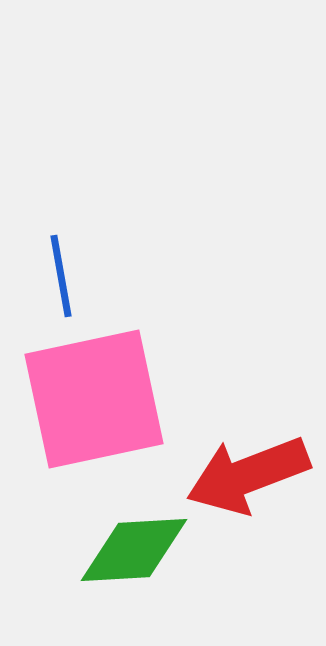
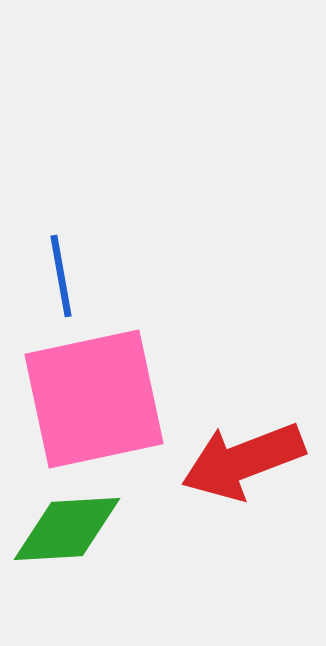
red arrow: moved 5 px left, 14 px up
green diamond: moved 67 px left, 21 px up
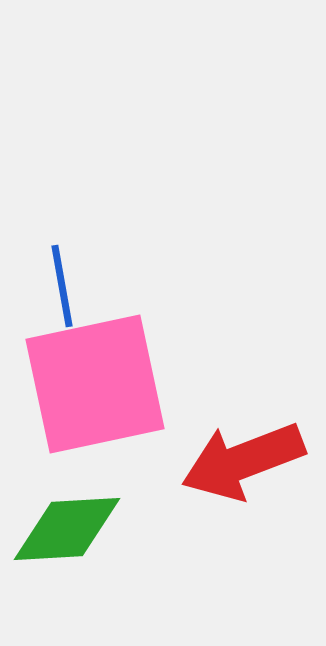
blue line: moved 1 px right, 10 px down
pink square: moved 1 px right, 15 px up
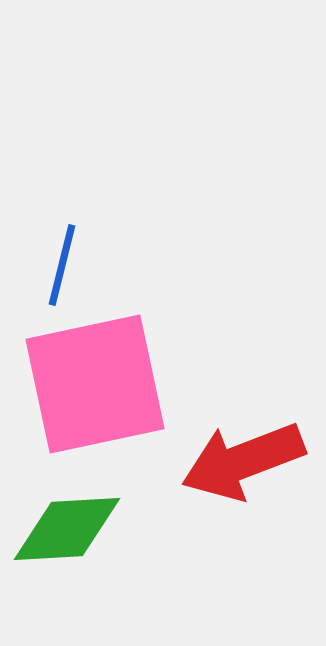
blue line: moved 21 px up; rotated 24 degrees clockwise
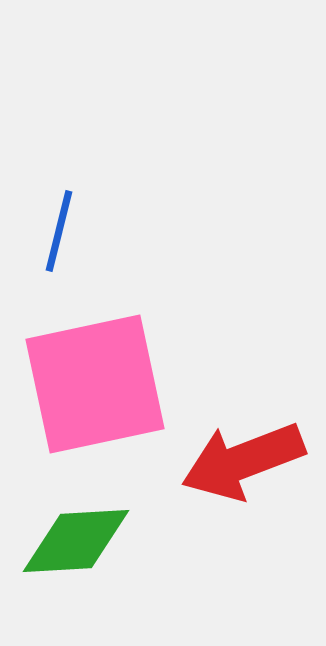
blue line: moved 3 px left, 34 px up
green diamond: moved 9 px right, 12 px down
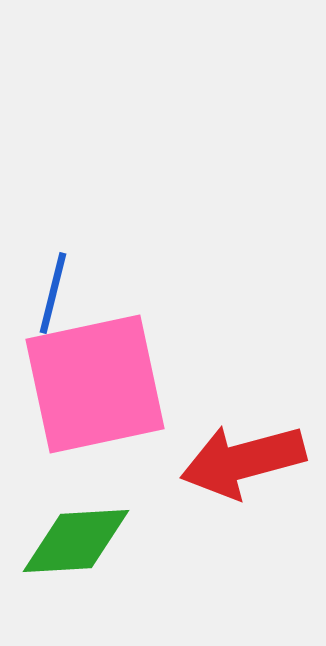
blue line: moved 6 px left, 62 px down
red arrow: rotated 6 degrees clockwise
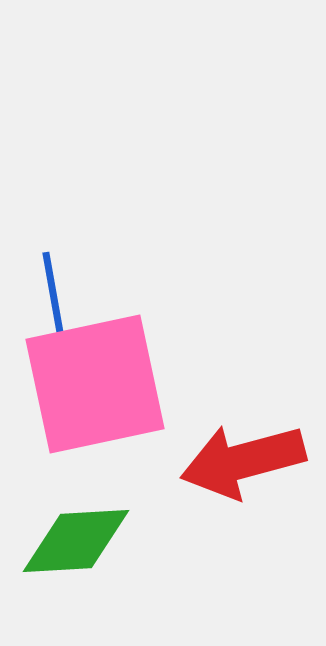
blue line: rotated 24 degrees counterclockwise
